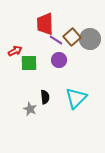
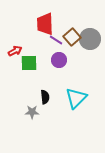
gray star: moved 2 px right, 3 px down; rotated 24 degrees counterclockwise
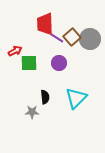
purple line: moved 1 px right, 2 px up
purple circle: moved 3 px down
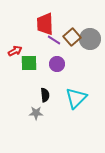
purple line: moved 3 px left, 2 px down
purple circle: moved 2 px left, 1 px down
black semicircle: moved 2 px up
gray star: moved 4 px right, 1 px down
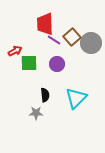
gray circle: moved 1 px right, 4 px down
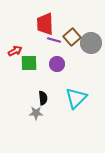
purple line: rotated 16 degrees counterclockwise
black semicircle: moved 2 px left, 3 px down
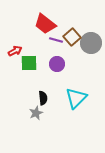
red trapezoid: rotated 50 degrees counterclockwise
purple line: moved 2 px right
gray star: rotated 24 degrees counterclockwise
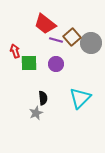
red arrow: rotated 80 degrees counterclockwise
purple circle: moved 1 px left
cyan triangle: moved 4 px right
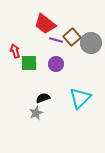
black semicircle: rotated 104 degrees counterclockwise
